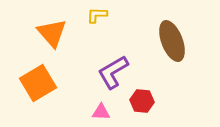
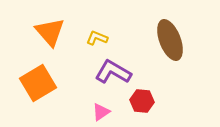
yellow L-shape: moved 23 px down; rotated 20 degrees clockwise
orange triangle: moved 2 px left, 1 px up
brown ellipse: moved 2 px left, 1 px up
purple L-shape: rotated 60 degrees clockwise
pink triangle: rotated 36 degrees counterclockwise
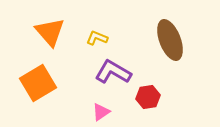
red hexagon: moved 6 px right, 4 px up; rotated 15 degrees counterclockwise
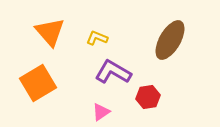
brown ellipse: rotated 51 degrees clockwise
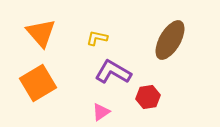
orange triangle: moved 9 px left, 1 px down
yellow L-shape: rotated 10 degrees counterclockwise
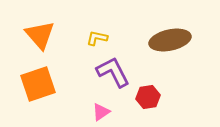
orange triangle: moved 1 px left, 2 px down
brown ellipse: rotated 48 degrees clockwise
purple L-shape: rotated 33 degrees clockwise
orange square: moved 1 px down; rotated 12 degrees clockwise
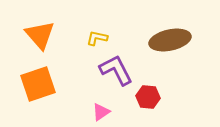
purple L-shape: moved 3 px right, 2 px up
red hexagon: rotated 15 degrees clockwise
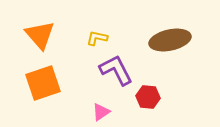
orange square: moved 5 px right, 1 px up
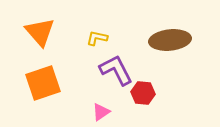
orange triangle: moved 3 px up
brown ellipse: rotated 6 degrees clockwise
red hexagon: moved 5 px left, 4 px up
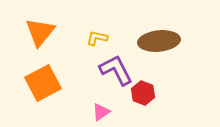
orange triangle: rotated 20 degrees clockwise
brown ellipse: moved 11 px left, 1 px down
orange square: rotated 9 degrees counterclockwise
red hexagon: rotated 15 degrees clockwise
